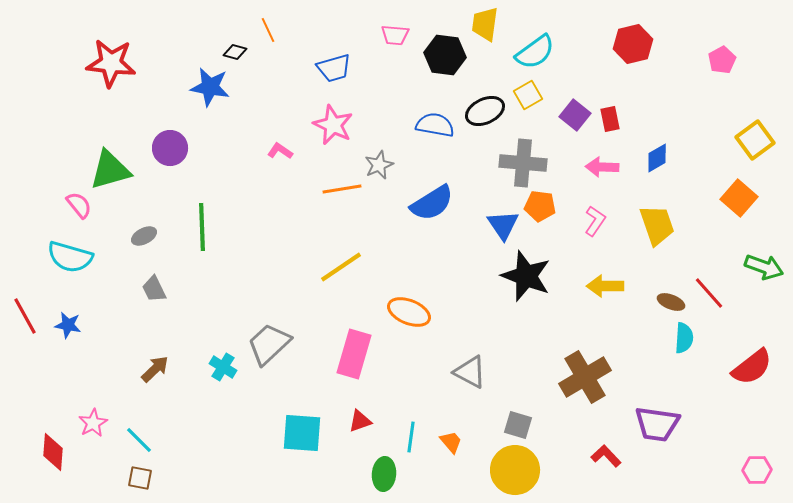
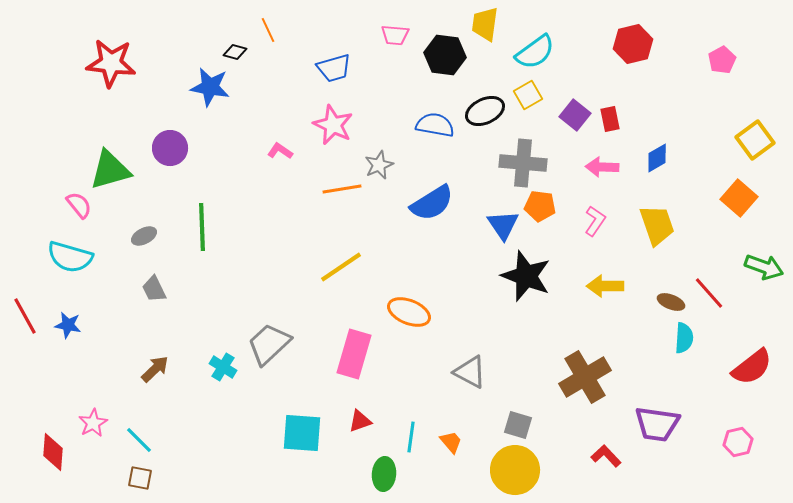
pink hexagon at (757, 470): moved 19 px left, 28 px up; rotated 12 degrees counterclockwise
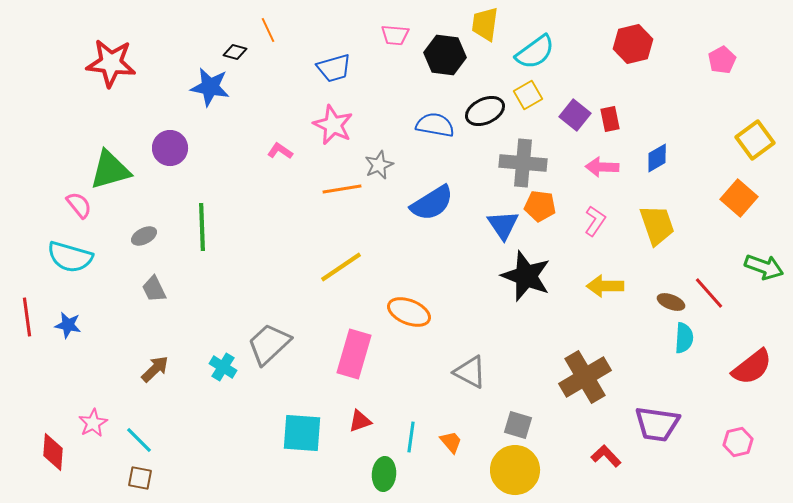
red line at (25, 316): moved 2 px right, 1 px down; rotated 21 degrees clockwise
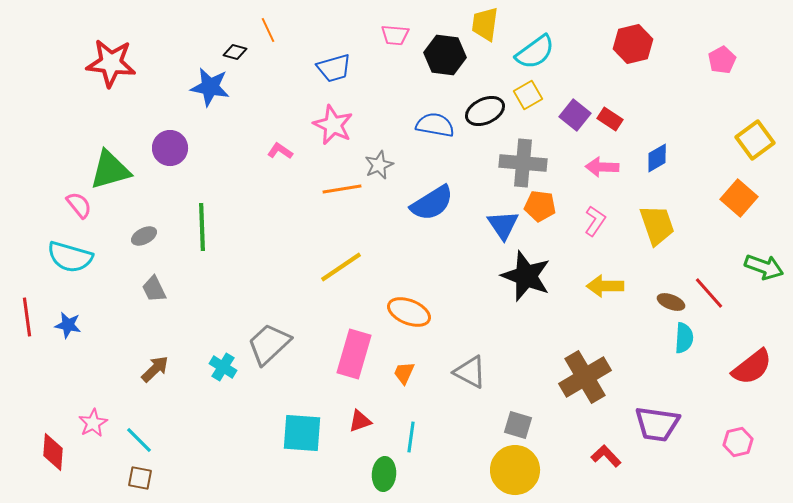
red rectangle at (610, 119): rotated 45 degrees counterclockwise
orange trapezoid at (451, 442): moved 47 px left, 69 px up; rotated 115 degrees counterclockwise
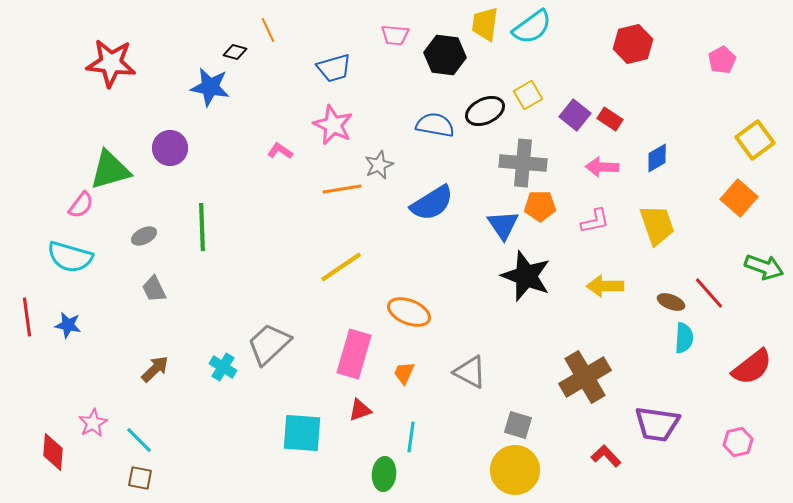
cyan semicircle at (535, 52): moved 3 px left, 25 px up
pink semicircle at (79, 205): moved 2 px right; rotated 76 degrees clockwise
orange pentagon at (540, 206): rotated 8 degrees counterclockwise
pink L-shape at (595, 221): rotated 44 degrees clockwise
red triangle at (360, 421): moved 11 px up
